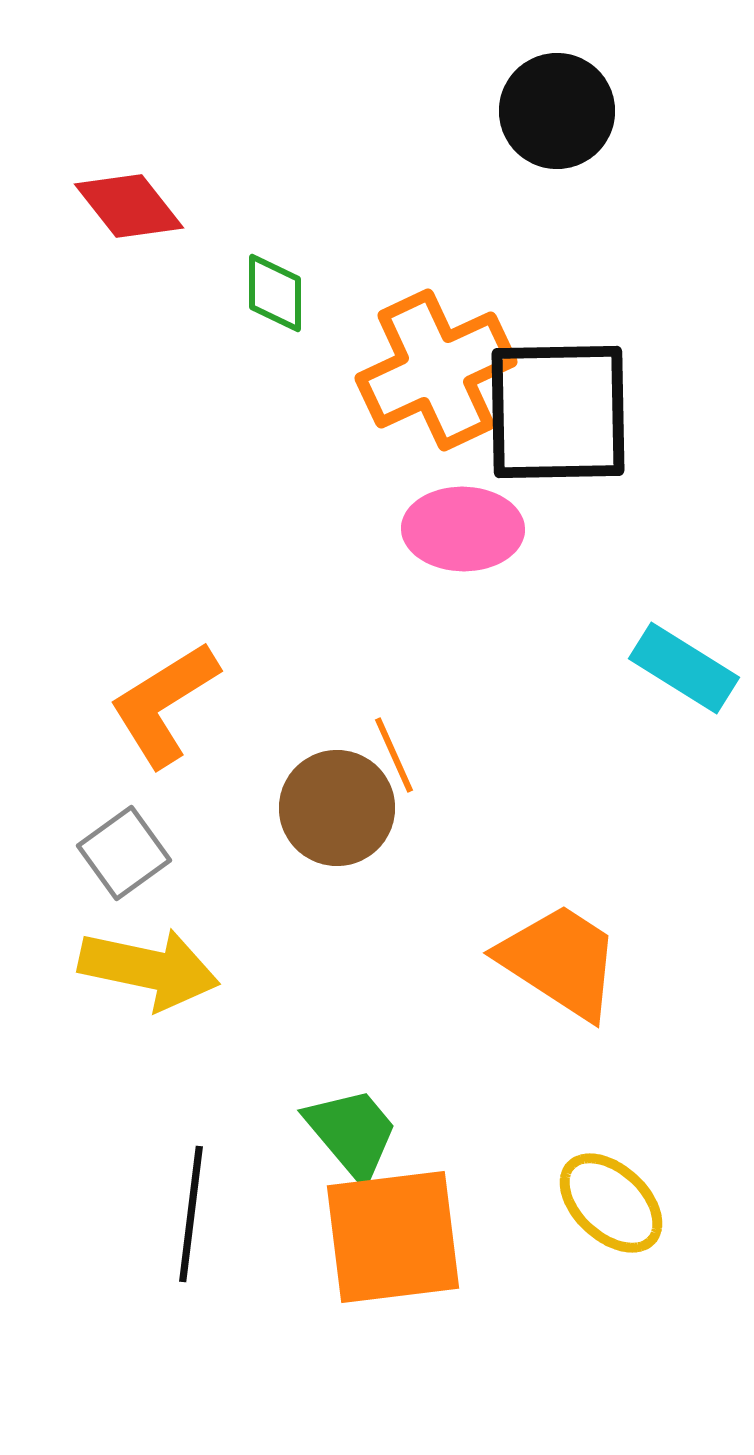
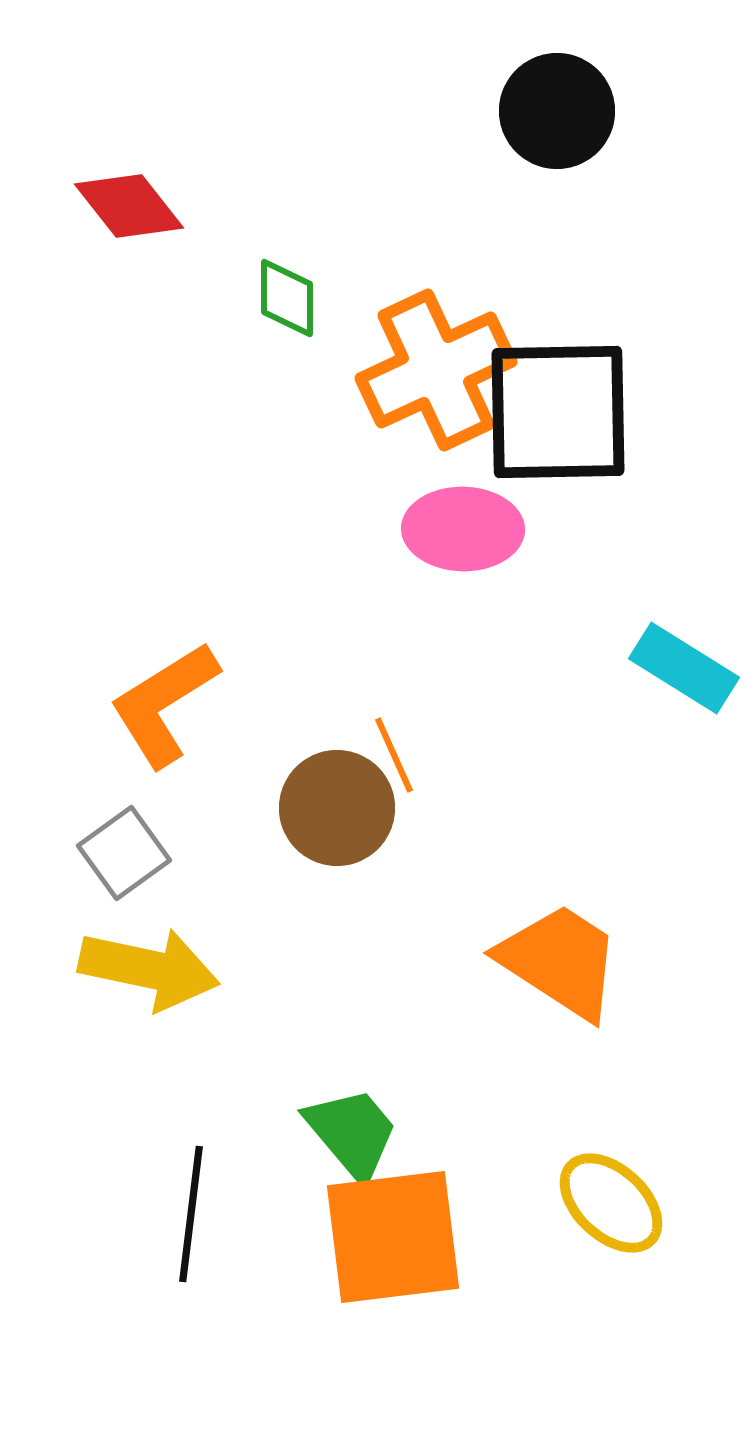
green diamond: moved 12 px right, 5 px down
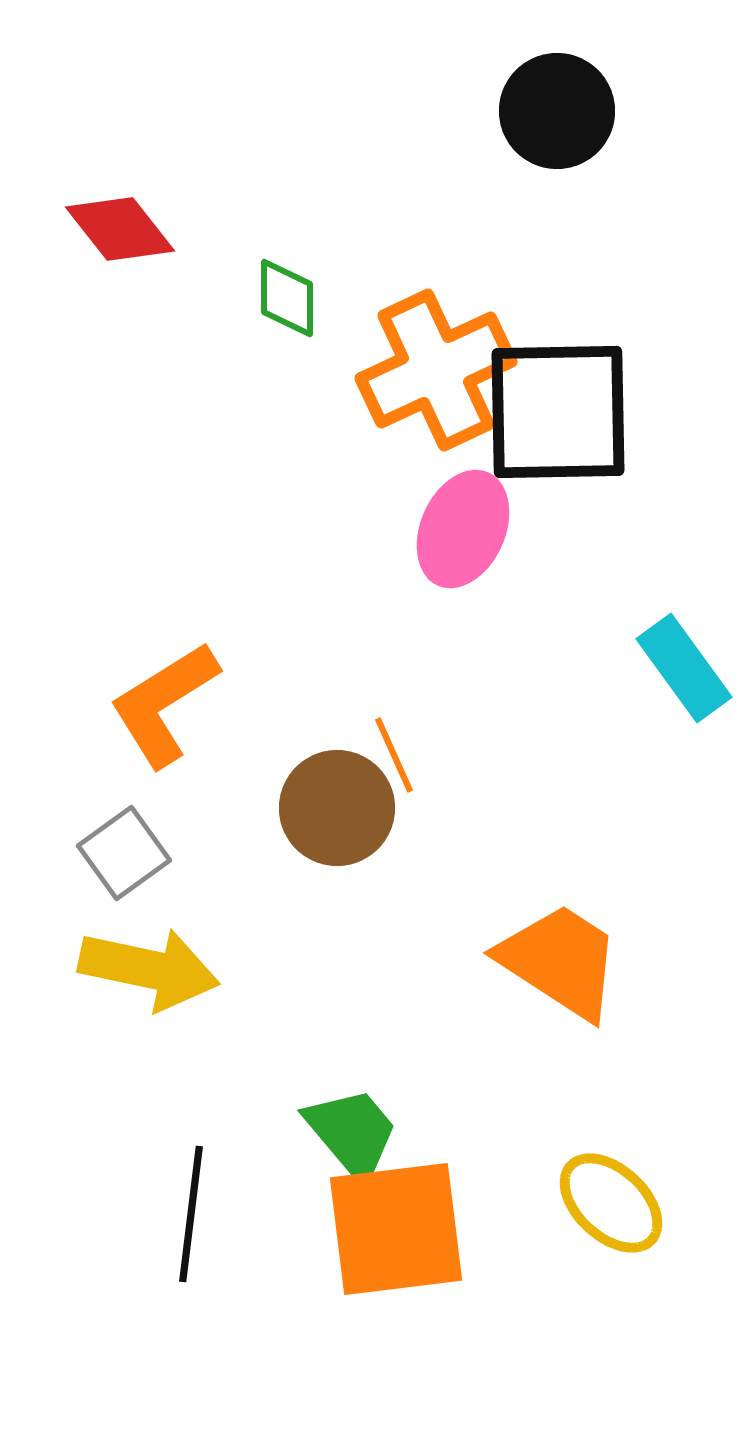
red diamond: moved 9 px left, 23 px down
pink ellipse: rotated 67 degrees counterclockwise
cyan rectangle: rotated 22 degrees clockwise
orange square: moved 3 px right, 8 px up
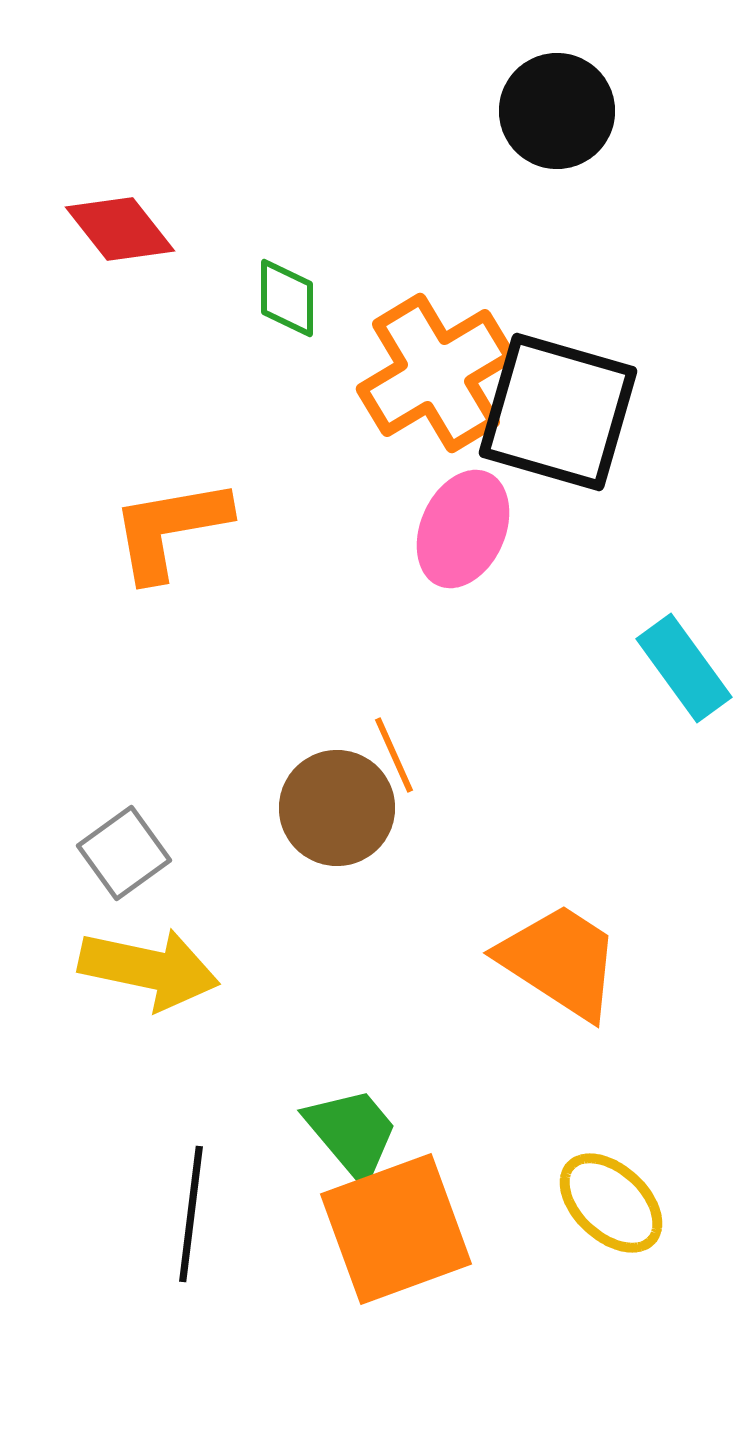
orange cross: moved 3 px down; rotated 6 degrees counterclockwise
black square: rotated 17 degrees clockwise
orange L-shape: moved 6 px right, 175 px up; rotated 22 degrees clockwise
orange square: rotated 13 degrees counterclockwise
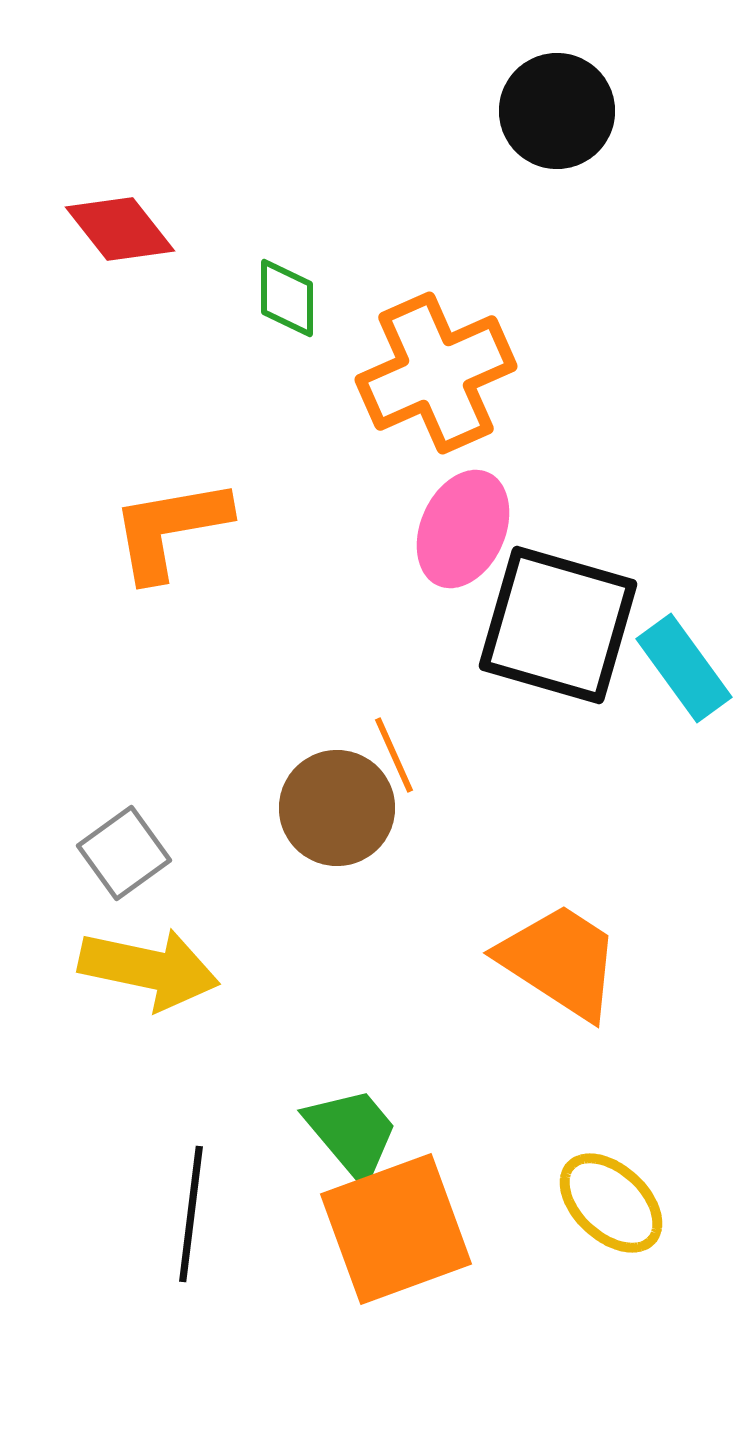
orange cross: rotated 7 degrees clockwise
black square: moved 213 px down
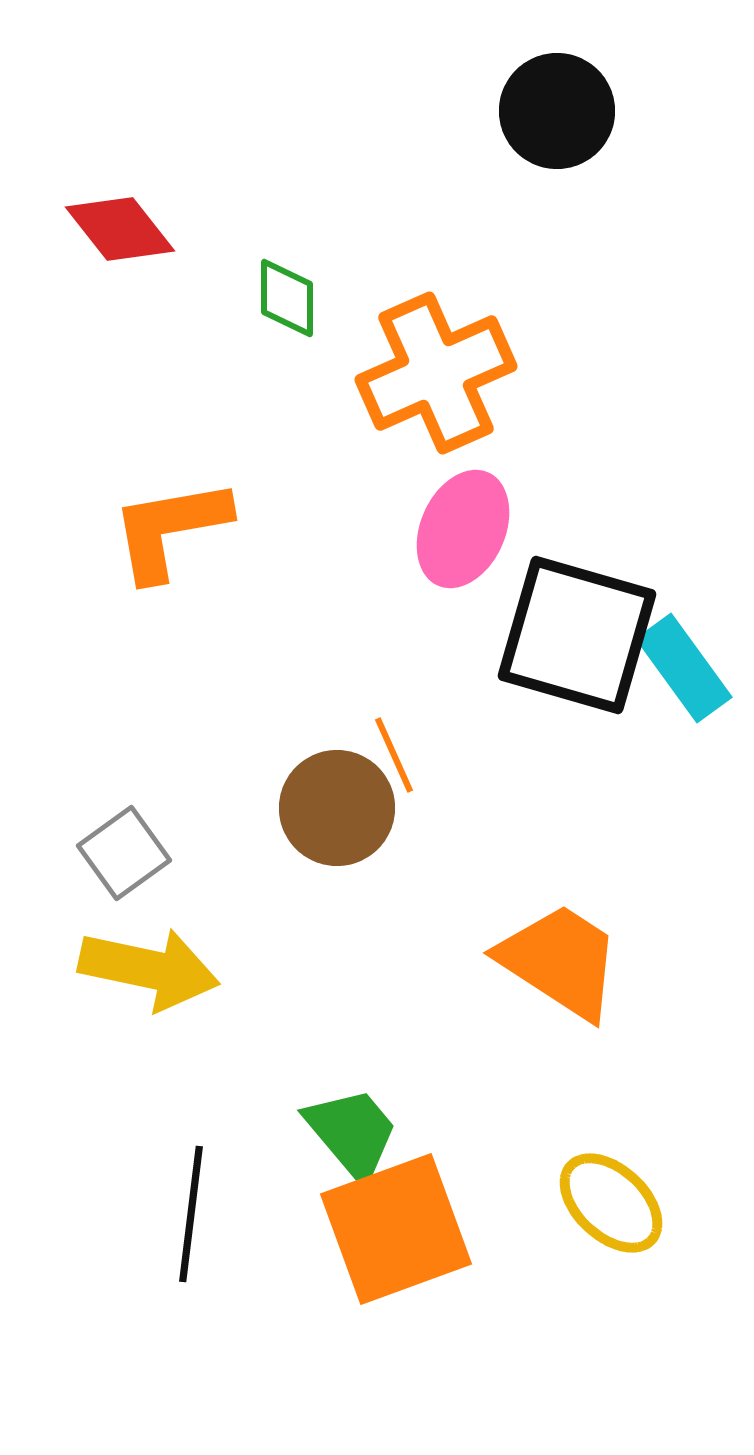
black square: moved 19 px right, 10 px down
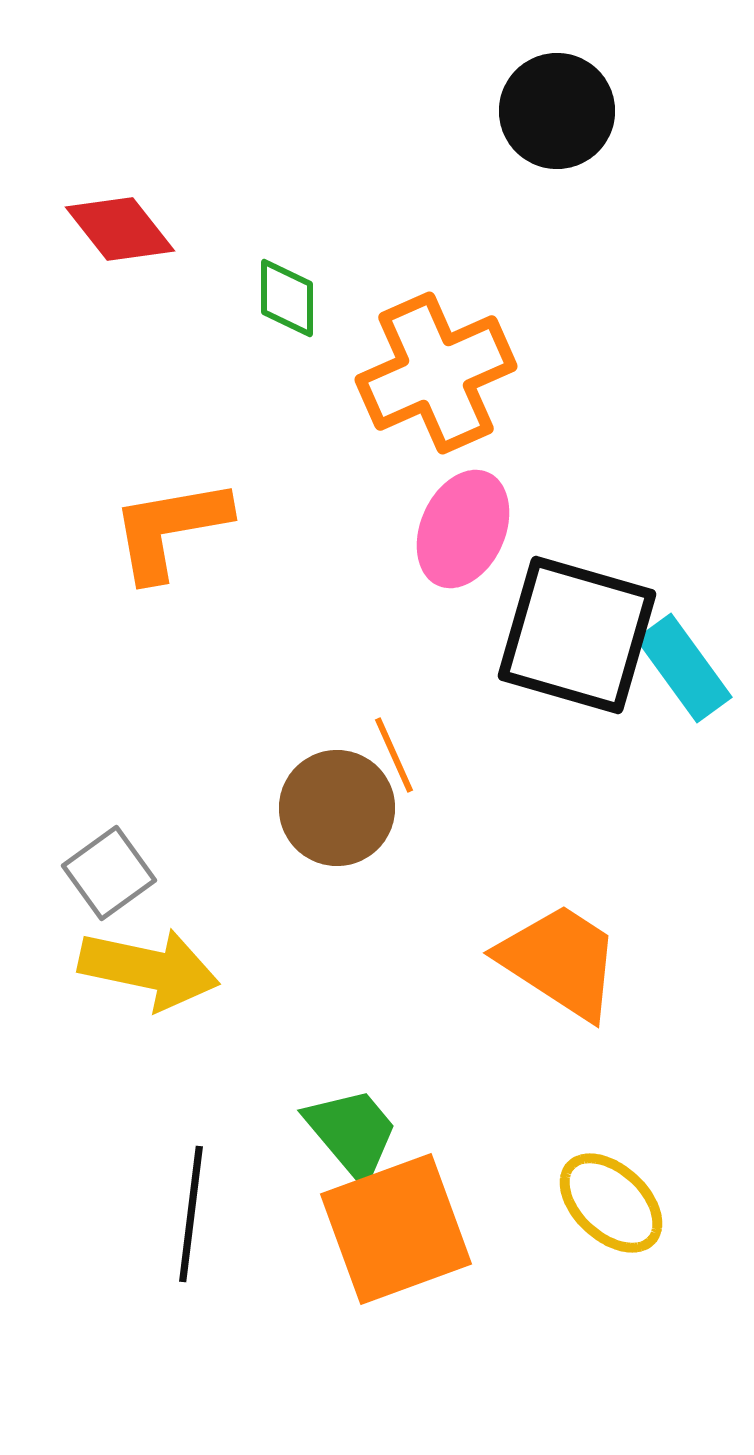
gray square: moved 15 px left, 20 px down
